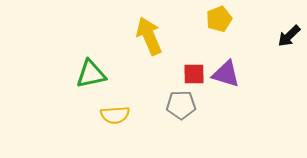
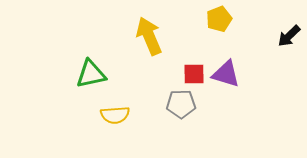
gray pentagon: moved 1 px up
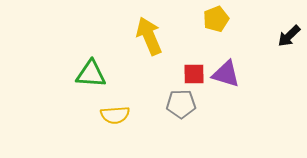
yellow pentagon: moved 3 px left
green triangle: rotated 16 degrees clockwise
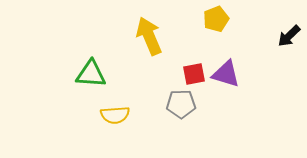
red square: rotated 10 degrees counterclockwise
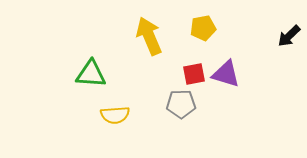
yellow pentagon: moved 13 px left, 9 px down; rotated 10 degrees clockwise
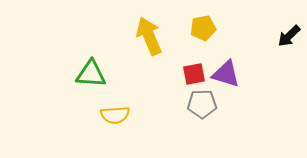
gray pentagon: moved 21 px right
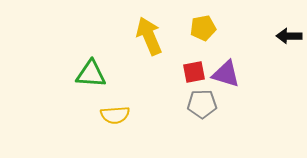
black arrow: rotated 45 degrees clockwise
red square: moved 2 px up
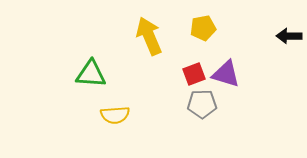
red square: moved 2 px down; rotated 10 degrees counterclockwise
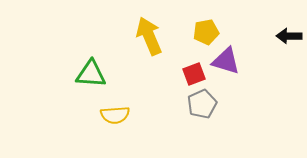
yellow pentagon: moved 3 px right, 4 px down
purple triangle: moved 13 px up
gray pentagon: rotated 24 degrees counterclockwise
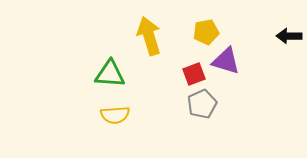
yellow arrow: rotated 6 degrees clockwise
green triangle: moved 19 px right
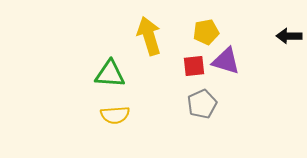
red square: moved 8 px up; rotated 15 degrees clockwise
